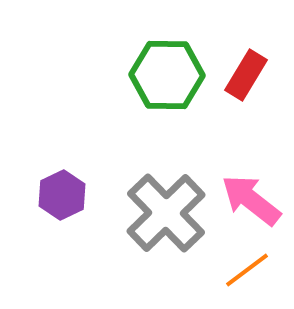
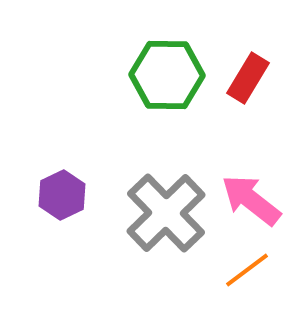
red rectangle: moved 2 px right, 3 px down
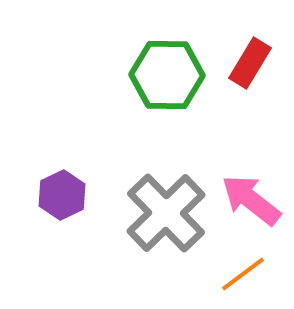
red rectangle: moved 2 px right, 15 px up
orange line: moved 4 px left, 4 px down
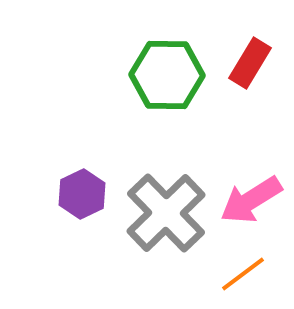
purple hexagon: moved 20 px right, 1 px up
pink arrow: rotated 70 degrees counterclockwise
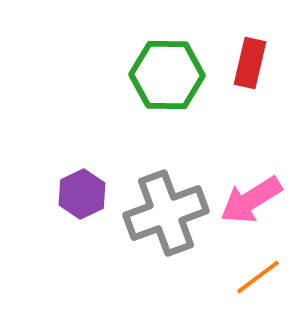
red rectangle: rotated 18 degrees counterclockwise
gray cross: rotated 24 degrees clockwise
orange line: moved 15 px right, 3 px down
